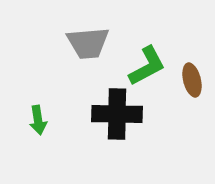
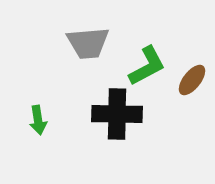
brown ellipse: rotated 52 degrees clockwise
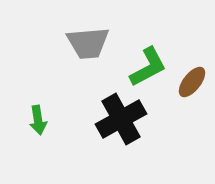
green L-shape: moved 1 px right, 1 px down
brown ellipse: moved 2 px down
black cross: moved 4 px right, 5 px down; rotated 30 degrees counterclockwise
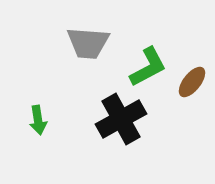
gray trapezoid: rotated 9 degrees clockwise
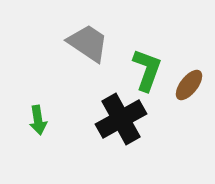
gray trapezoid: rotated 150 degrees counterclockwise
green L-shape: moved 1 px left, 3 px down; rotated 42 degrees counterclockwise
brown ellipse: moved 3 px left, 3 px down
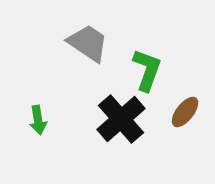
brown ellipse: moved 4 px left, 27 px down
black cross: rotated 12 degrees counterclockwise
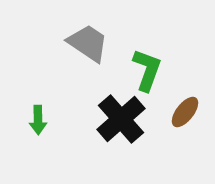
green arrow: rotated 8 degrees clockwise
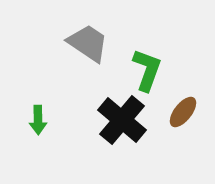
brown ellipse: moved 2 px left
black cross: moved 1 px right, 1 px down; rotated 9 degrees counterclockwise
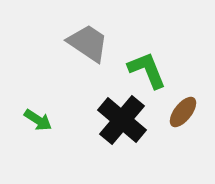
green L-shape: rotated 42 degrees counterclockwise
green arrow: rotated 56 degrees counterclockwise
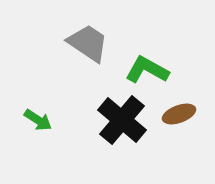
green L-shape: rotated 39 degrees counterclockwise
brown ellipse: moved 4 px left, 2 px down; rotated 32 degrees clockwise
